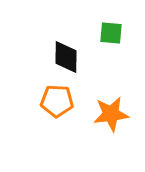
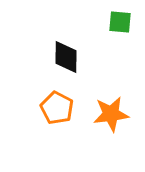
green square: moved 9 px right, 11 px up
orange pentagon: moved 7 px down; rotated 24 degrees clockwise
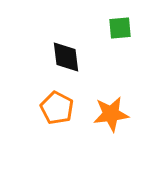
green square: moved 6 px down; rotated 10 degrees counterclockwise
black diamond: rotated 8 degrees counterclockwise
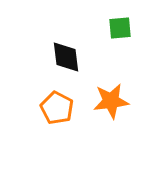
orange star: moved 13 px up
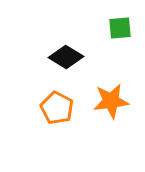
black diamond: rotated 52 degrees counterclockwise
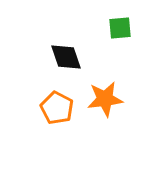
black diamond: rotated 40 degrees clockwise
orange star: moved 6 px left, 2 px up
